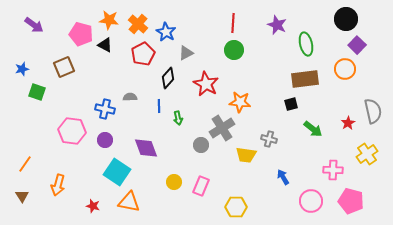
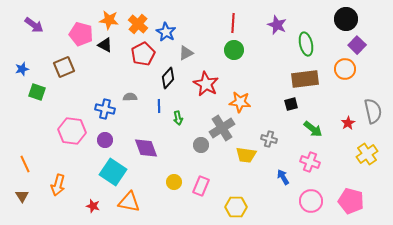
orange line at (25, 164): rotated 60 degrees counterclockwise
pink cross at (333, 170): moved 23 px left, 8 px up; rotated 18 degrees clockwise
cyan square at (117, 172): moved 4 px left
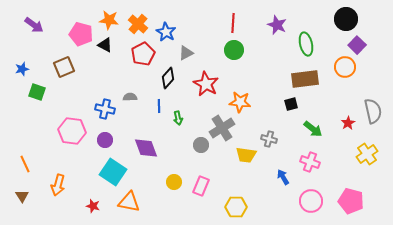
orange circle at (345, 69): moved 2 px up
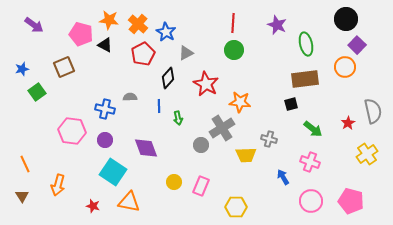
green square at (37, 92): rotated 36 degrees clockwise
yellow trapezoid at (246, 155): rotated 10 degrees counterclockwise
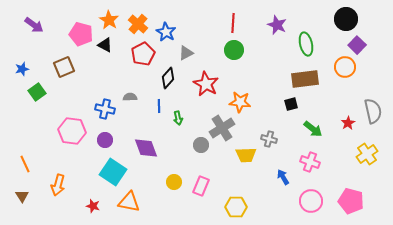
orange star at (109, 20): rotated 24 degrees clockwise
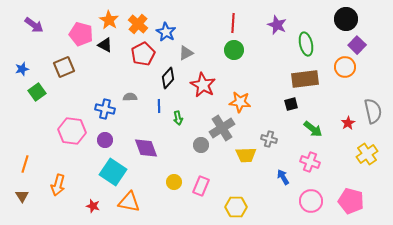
red star at (206, 84): moved 3 px left, 1 px down
orange line at (25, 164): rotated 42 degrees clockwise
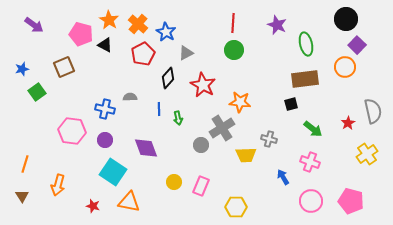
blue line at (159, 106): moved 3 px down
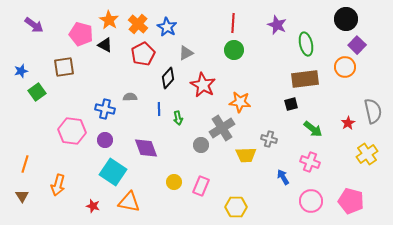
blue star at (166, 32): moved 1 px right, 5 px up
brown square at (64, 67): rotated 15 degrees clockwise
blue star at (22, 69): moved 1 px left, 2 px down
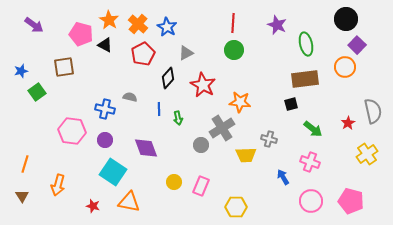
gray semicircle at (130, 97): rotated 16 degrees clockwise
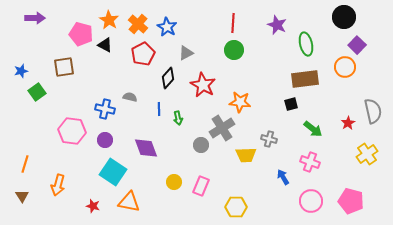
black circle at (346, 19): moved 2 px left, 2 px up
purple arrow at (34, 25): moved 1 px right, 7 px up; rotated 36 degrees counterclockwise
